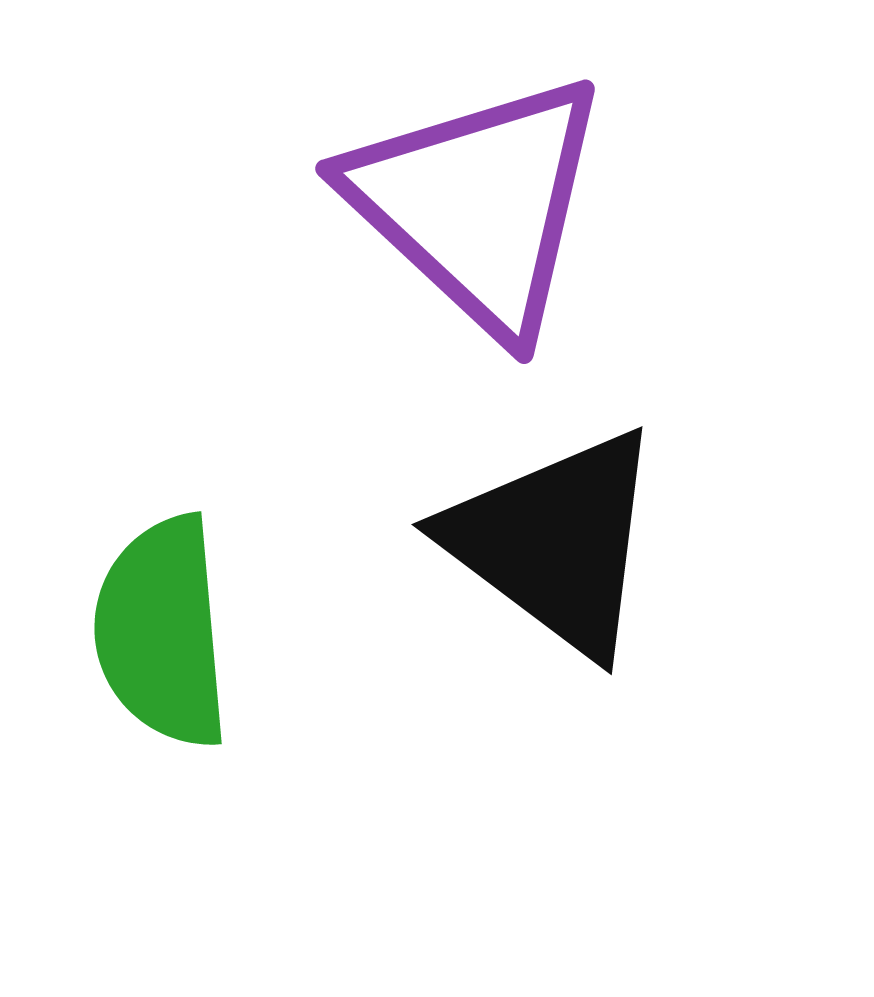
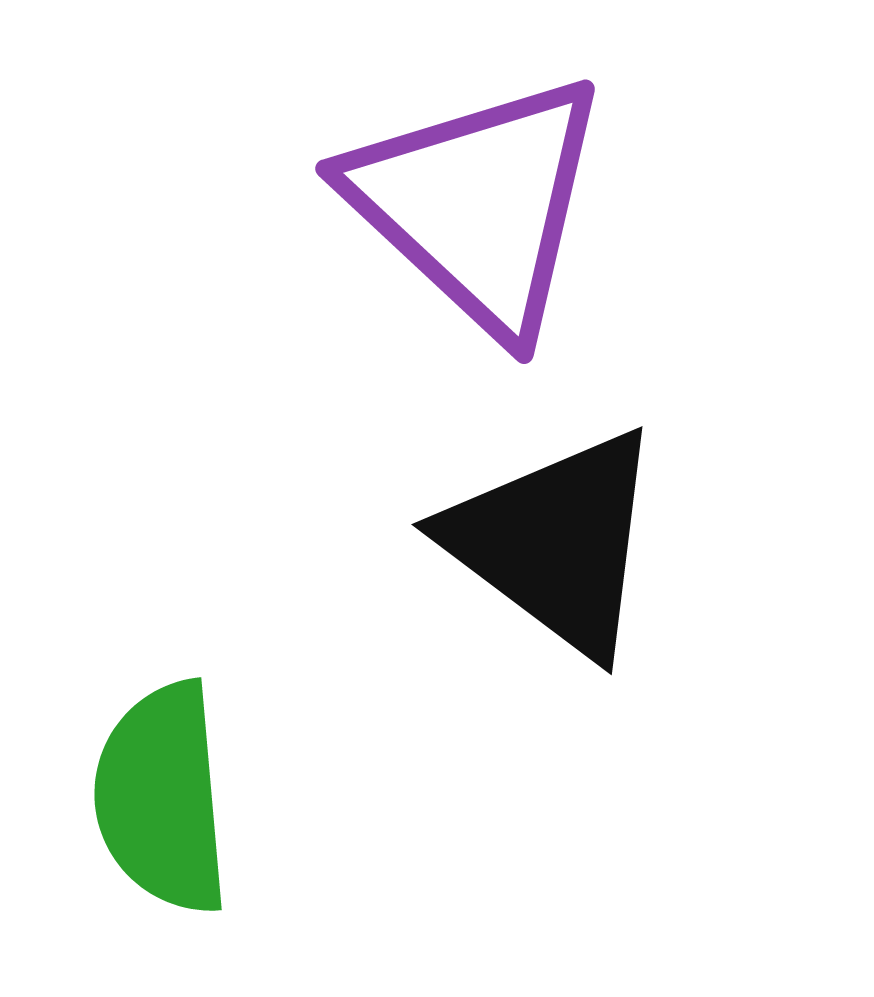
green semicircle: moved 166 px down
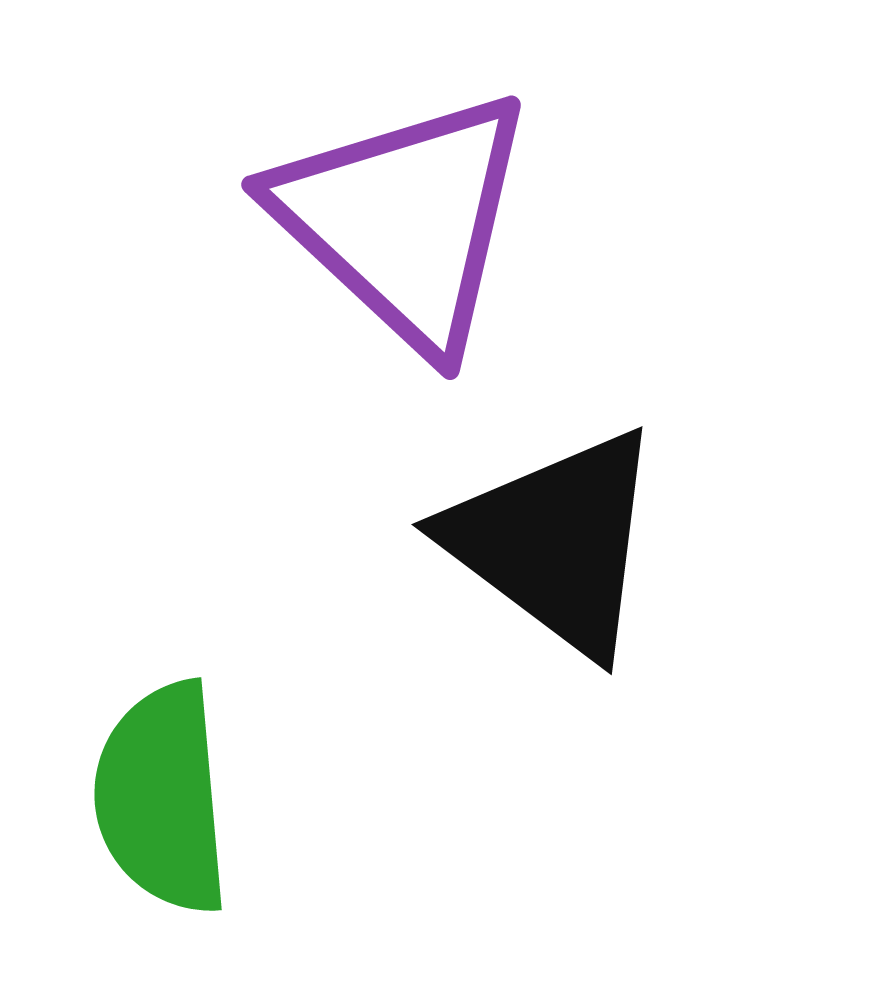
purple triangle: moved 74 px left, 16 px down
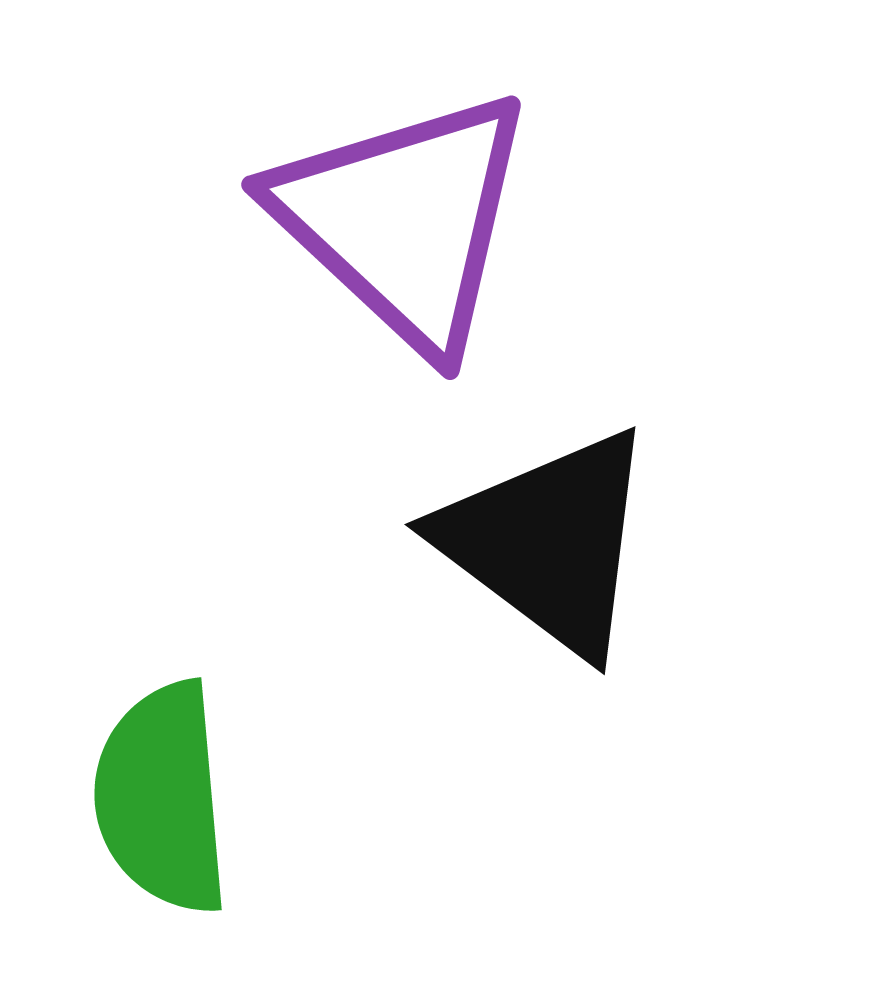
black triangle: moved 7 px left
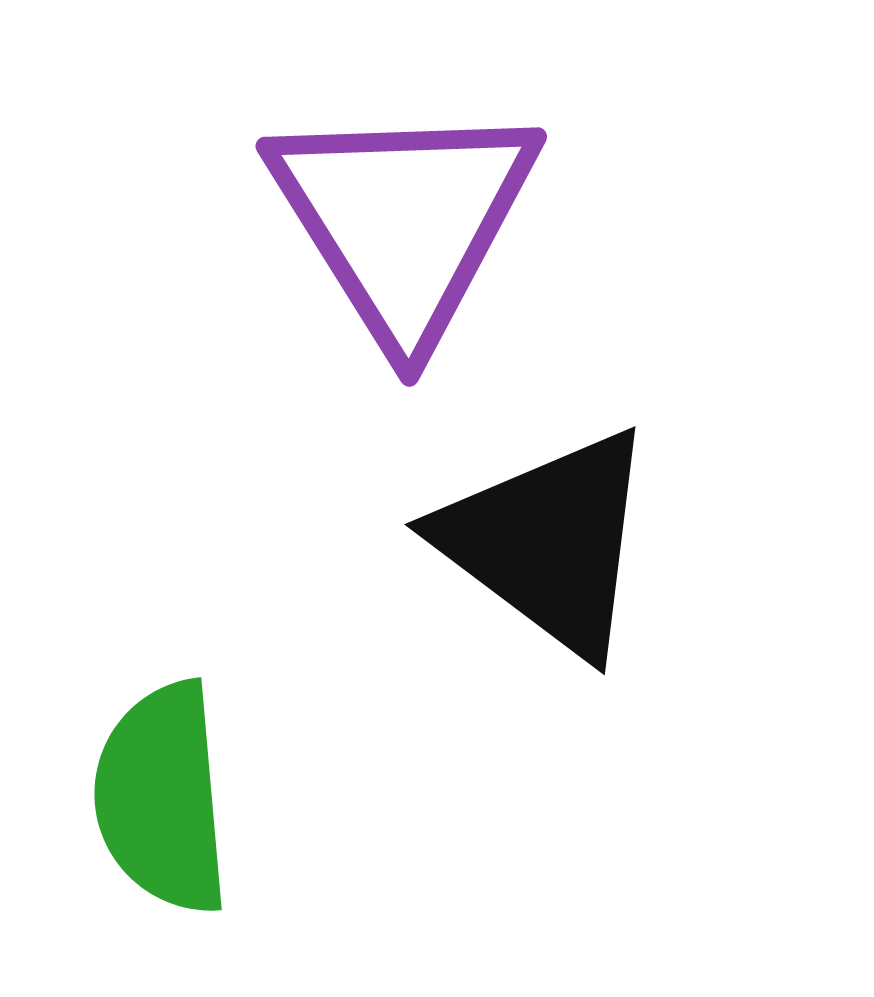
purple triangle: rotated 15 degrees clockwise
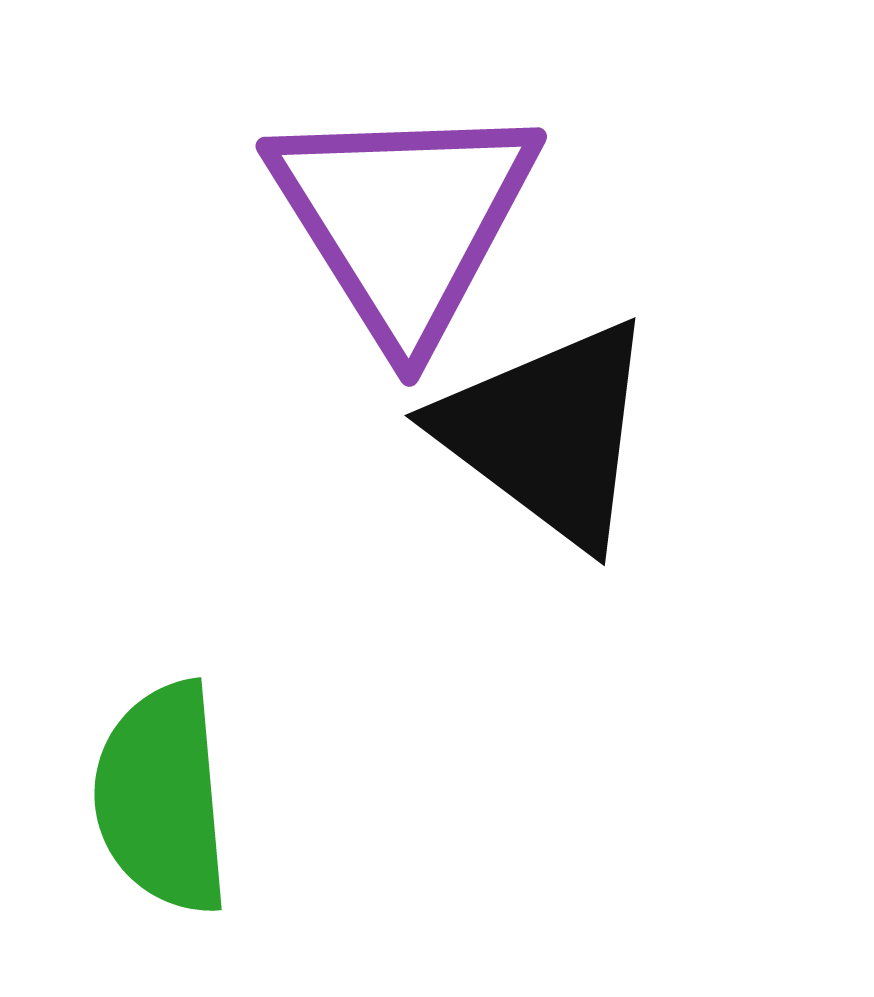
black triangle: moved 109 px up
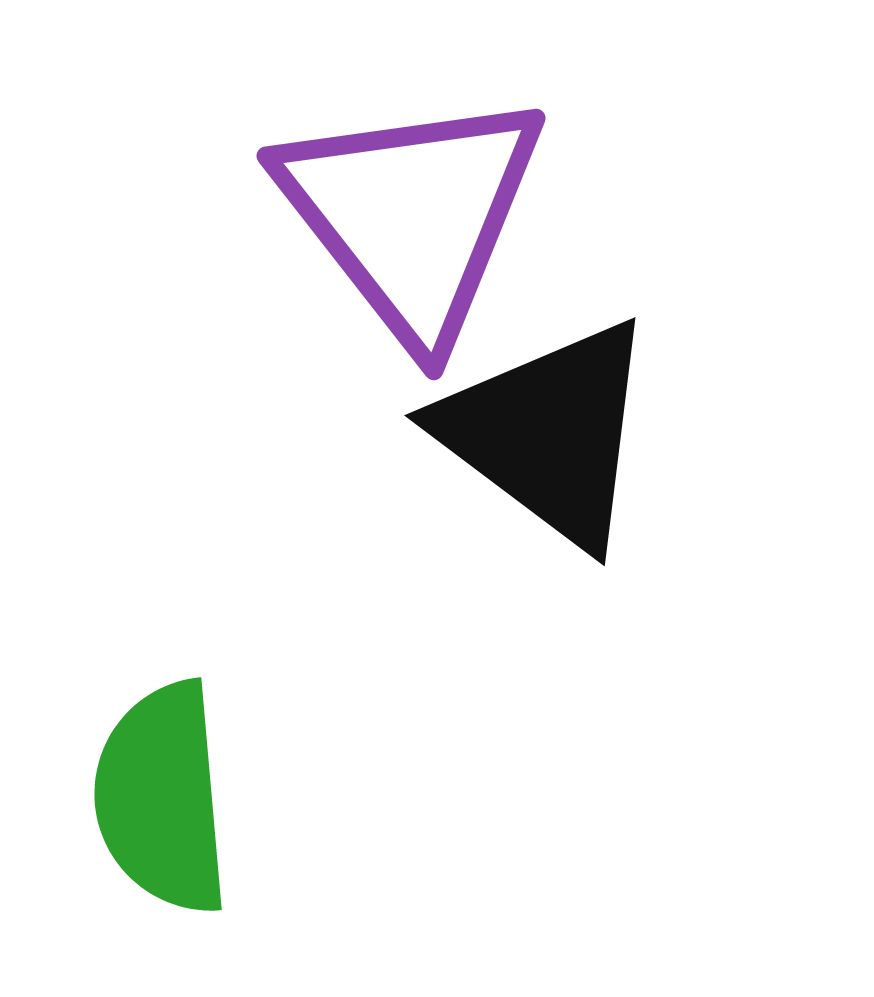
purple triangle: moved 8 px right, 5 px up; rotated 6 degrees counterclockwise
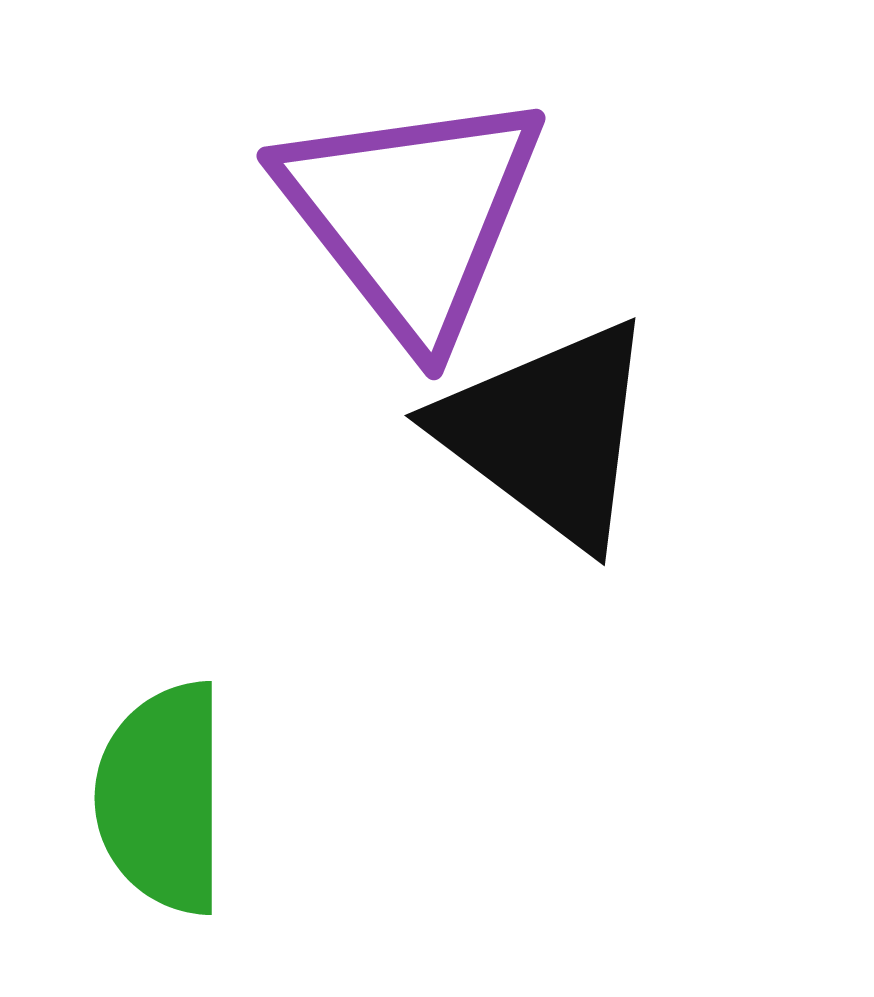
green semicircle: rotated 5 degrees clockwise
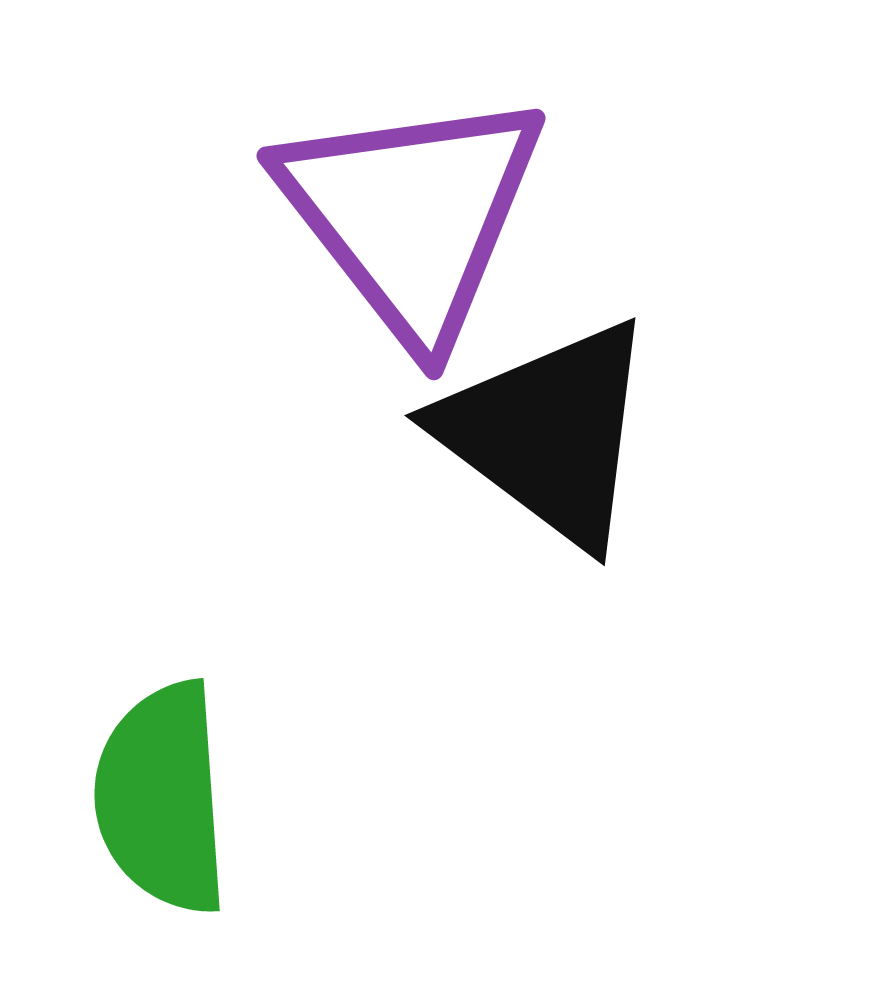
green semicircle: rotated 4 degrees counterclockwise
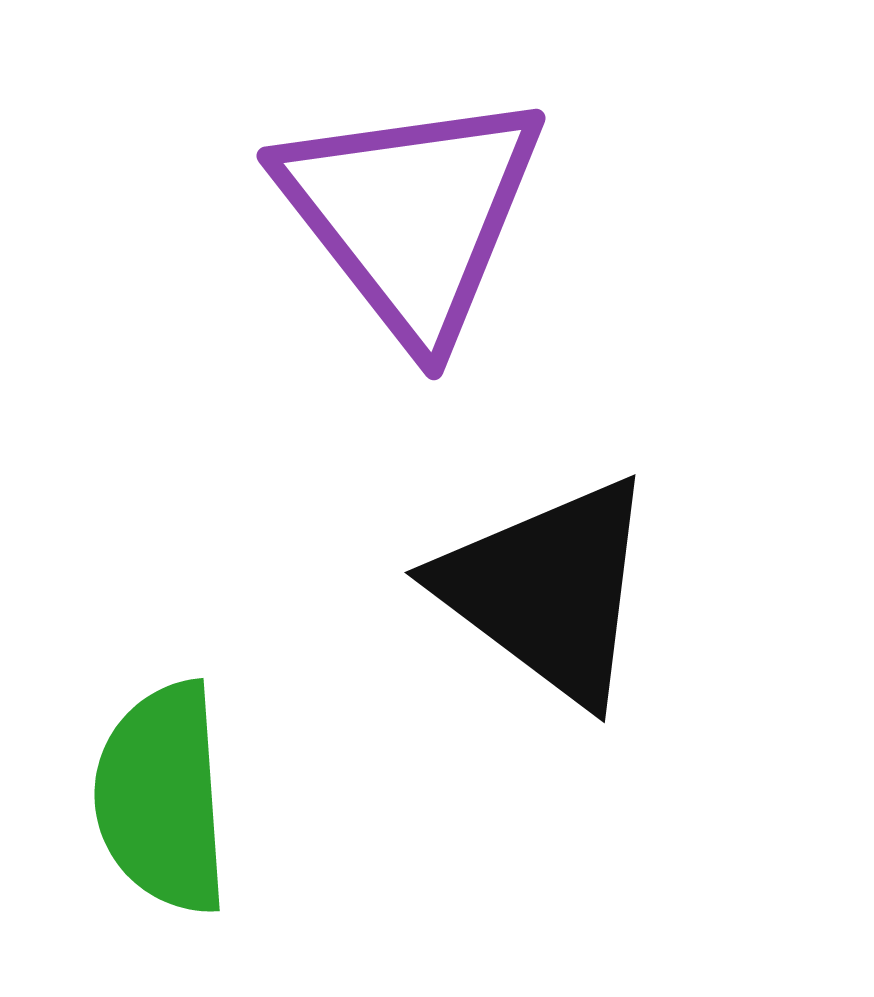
black triangle: moved 157 px down
